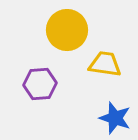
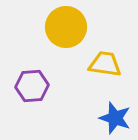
yellow circle: moved 1 px left, 3 px up
purple hexagon: moved 8 px left, 2 px down
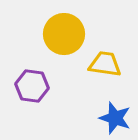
yellow circle: moved 2 px left, 7 px down
purple hexagon: rotated 12 degrees clockwise
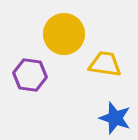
purple hexagon: moved 2 px left, 11 px up
